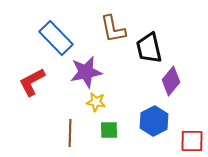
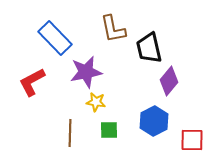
blue rectangle: moved 1 px left
purple diamond: moved 2 px left
red square: moved 1 px up
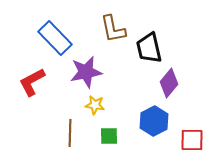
purple diamond: moved 2 px down
yellow star: moved 1 px left, 3 px down
green square: moved 6 px down
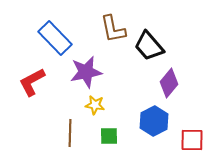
black trapezoid: moved 2 px up; rotated 28 degrees counterclockwise
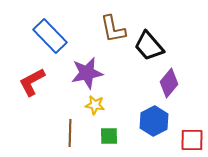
blue rectangle: moved 5 px left, 2 px up
purple star: moved 1 px right, 1 px down
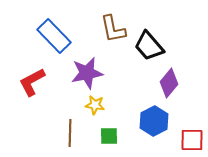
blue rectangle: moved 4 px right
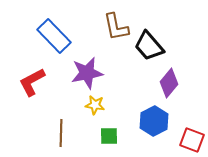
brown L-shape: moved 3 px right, 2 px up
brown line: moved 9 px left
red square: rotated 20 degrees clockwise
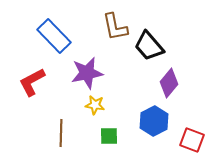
brown L-shape: moved 1 px left
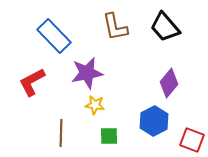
black trapezoid: moved 16 px right, 19 px up
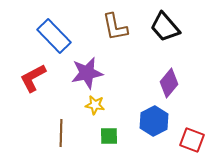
red L-shape: moved 1 px right, 4 px up
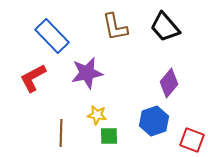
blue rectangle: moved 2 px left
yellow star: moved 2 px right, 10 px down
blue hexagon: rotated 8 degrees clockwise
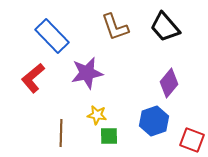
brown L-shape: rotated 8 degrees counterclockwise
red L-shape: rotated 12 degrees counterclockwise
